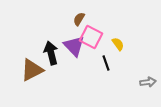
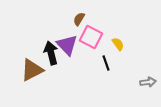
purple triangle: moved 7 px left, 1 px up
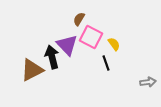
yellow semicircle: moved 4 px left
black arrow: moved 1 px right, 4 px down
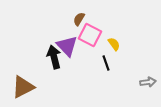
pink square: moved 1 px left, 2 px up
purple triangle: moved 1 px down
black arrow: moved 2 px right
brown triangle: moved 9 px left, 17 px down
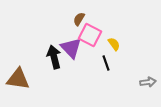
purple triangle: moved 4 px right, 2 px down
brown triangle: moved 5 px left, 8 px up; rotated 35 degrees clockwise
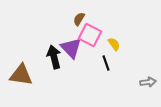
brown triangle: moved 3 px right, 4 px up
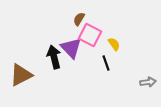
brown triangle: rotated 35 degrees counterclockwise
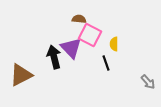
brown semicircle: rotated 64 degrees clockwise
yellow semicircle: rotated 144 degrees counterclockwise
gray arrow: rotated 56 degrees clockwise
